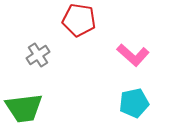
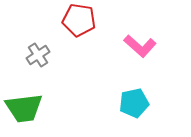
pink L-shape: moved 7 px right, 9 px up
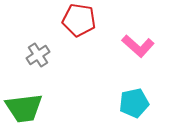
pink L-shape: moved 2 px left
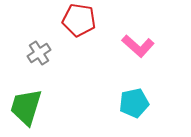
gray cross: moved 1 px right, 2 px up
green trapezoid: moved 2 px right, 1 px up; rotated 114 degrees clockwise
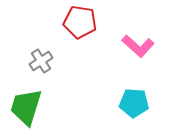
red pentagon: moved 1 px right, 2 px down
gray cross: moved 2 px right, 8 px down
cyan pentagon: rotated 16 degrees clockwise
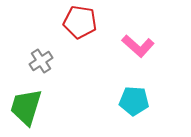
cyan pentagon: moved 2 px up
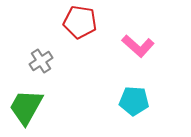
green trapezoid: rotated 12 degrees clockwise
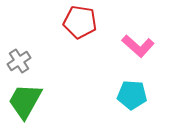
gray cross: moved 22 px left
cyan pentagon: moved 2 px left, 6 px up
green trapezoid: moved 1 px left, 6 px up
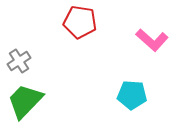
pink L-shape: moved 14 px right, 6 px up
green trapezoid: rotated 15 degrees clockwise
